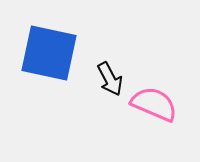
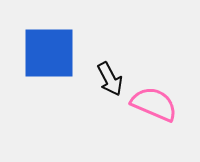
blue square: rotated 12 degrees counterclockwise
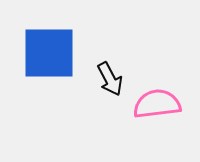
pink semicircle: moved 3 px right; rotated 30 degrees counterclockwise
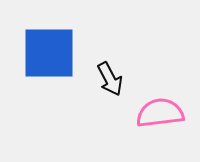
pink semicircle: moved 3 px right, 9 px down
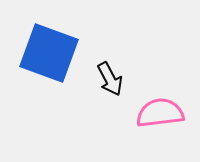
blue square: rotated 20 degrees clockwise
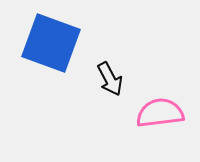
blue square: moved 2 px right, 10 px up
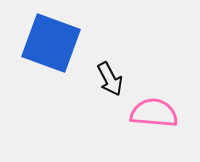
pink semicircle: moved 6 px left; rotated 12 degrees clockwise
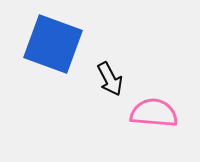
blue square: moved 2 px right, 1 px down
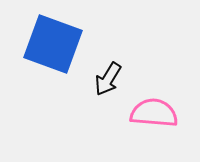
black arrow: moved 2 px left; rotated 60 degrees clockwise
